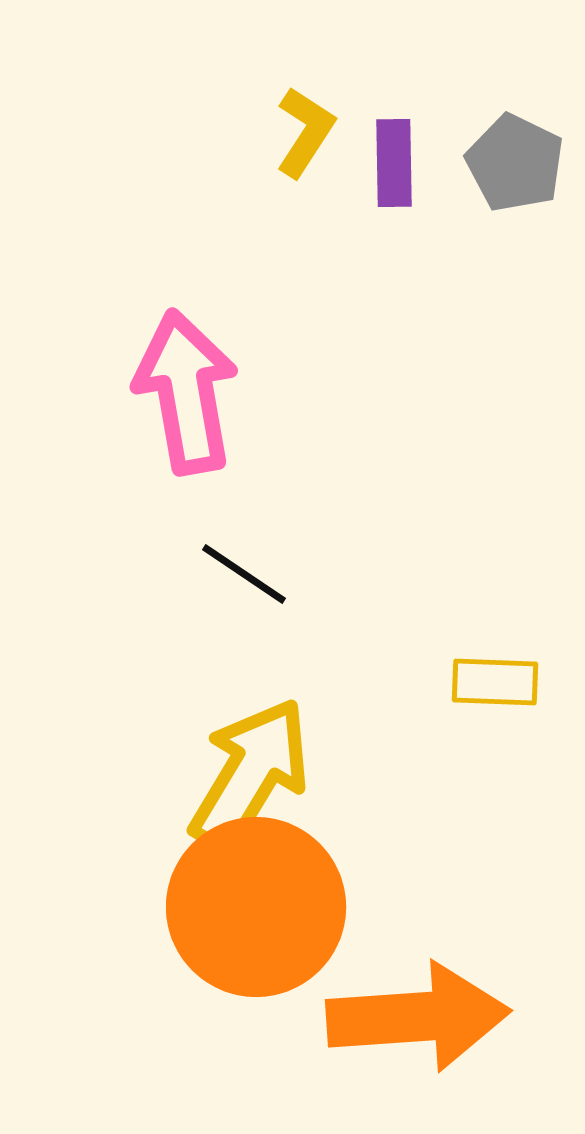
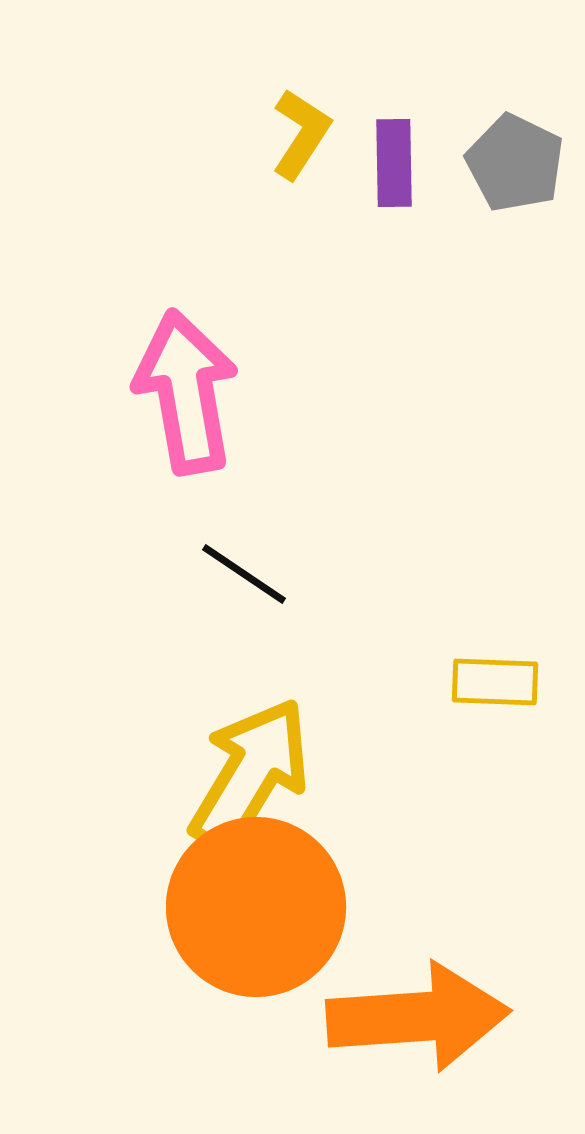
yellow L-shape: moved 4 px left, 2 px down
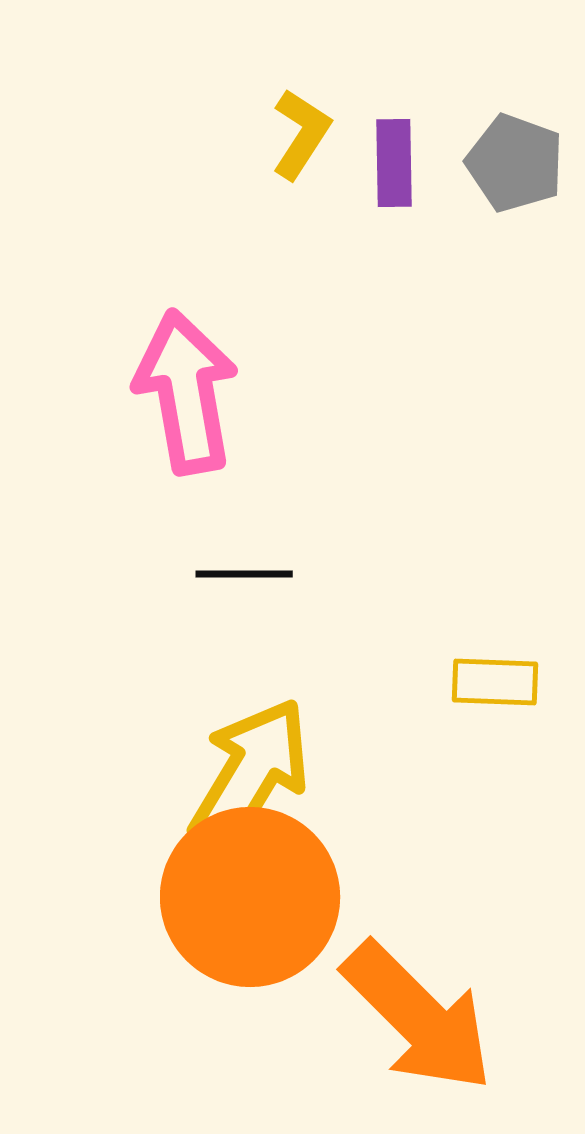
gray pentagon: rotated 6 degrees counterclockwise
black line: rotated 34 degrees counterclockwise
orange circle: moved 6 px left, 10 px up
orange arrow: rotated 49 degrees clockwise
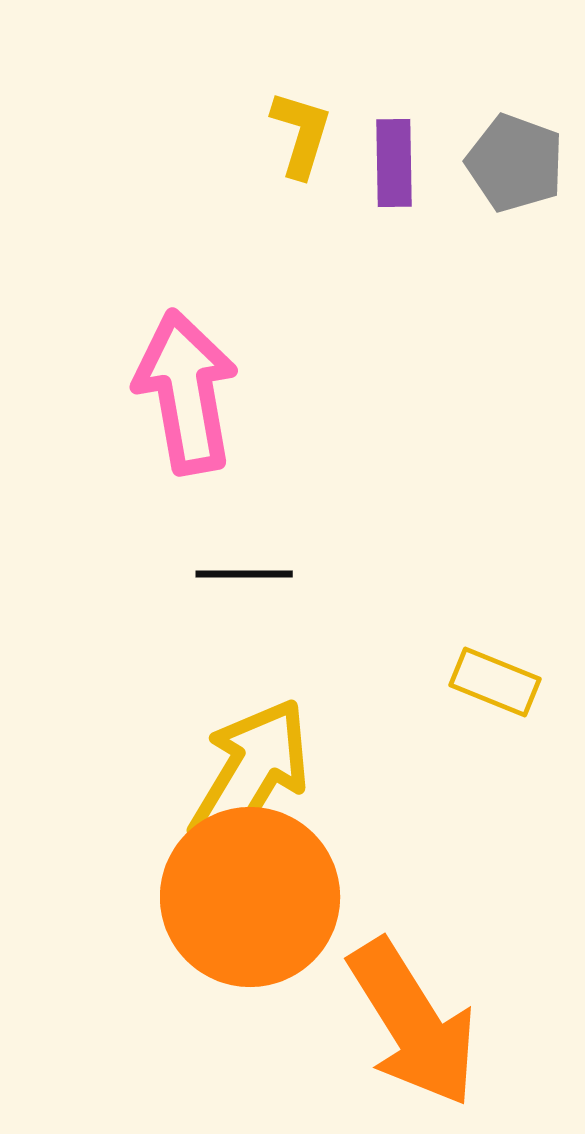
yellow L-shape: rotated 16 degrees counterclockwise
yellow rectangle: rotated 20 degrees clockwise
orange arrow: moved 5 px left, 6 px down; rotated 13 degrees clockwise
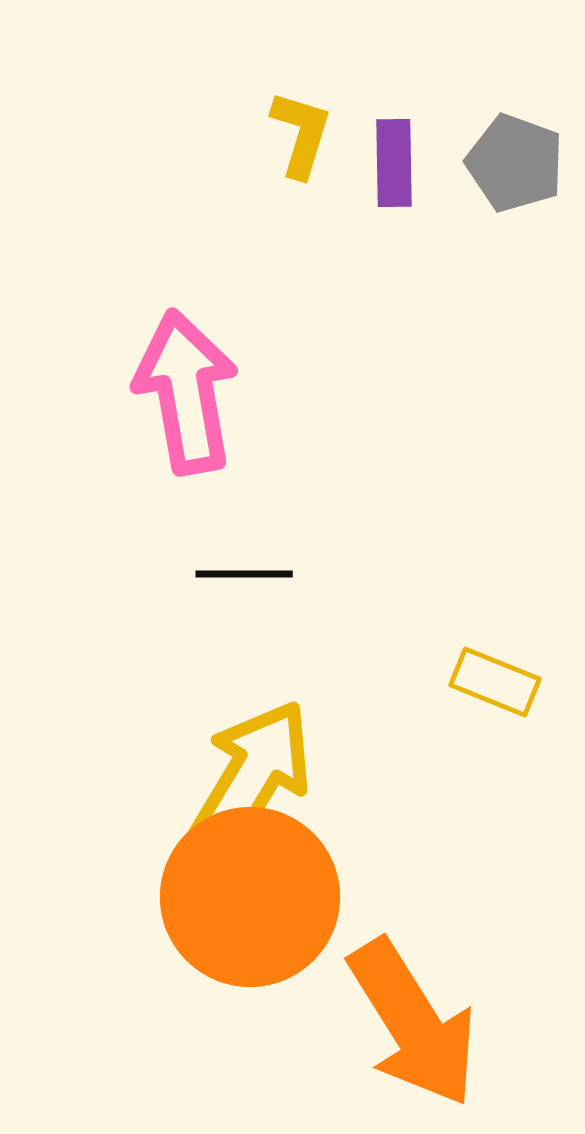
yellow arrow: moved 2 px right, 2 px down
